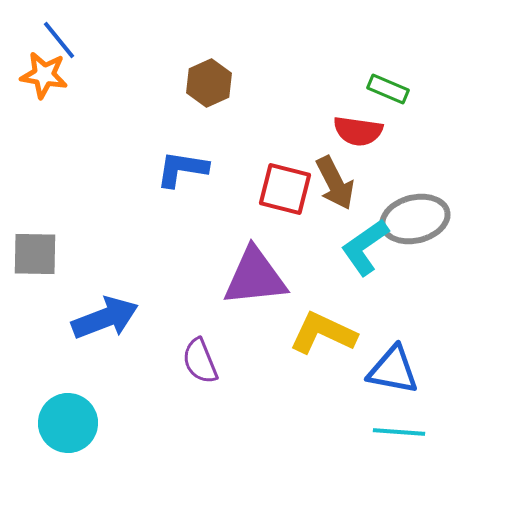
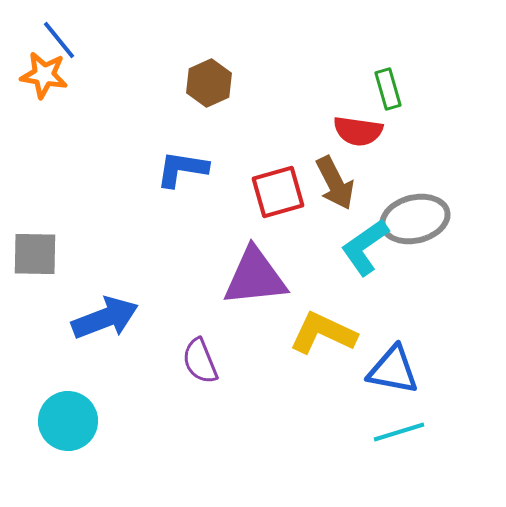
green rectangle: rotated 51 degrees clockwise
red square: moved 7 px left, 3 px down; rotated 30 degrees counterclockwise
cyan circle: moved 2 px up
cyan line: rotated 21 degrees counterclockwise
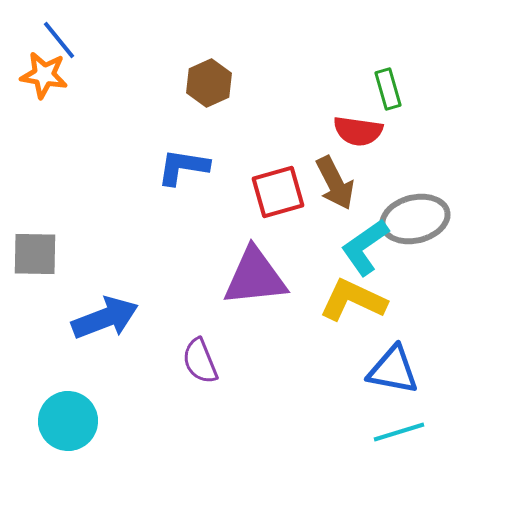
blue L-shape: moved 1 px right, 2 px up
yellow L-shape: moved 30 px right, 33 px up
